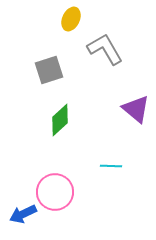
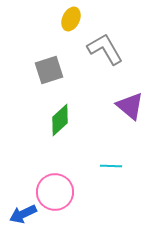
purple triangle: moved 6 px left, 3 px up
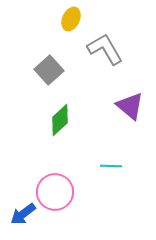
gray square: rotated 24 degrees counterclockwise
blue arrow: rotated 12 degrees counterclockwise
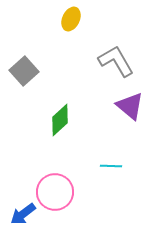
gray L-shape: moved 11 px right, 12 px down
gray square: moved 25 px left, 1 px down
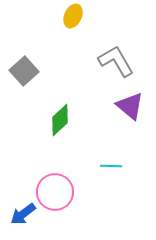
yellow ellipse: moved 2 px right, 3 px up
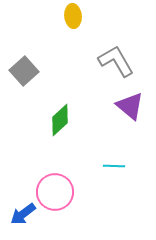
yellow ellipse: rotated 30 degrees counterclockwise
cyan line: moved 3 px right
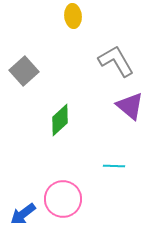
pink circle: moved 8 px right, 7 px down
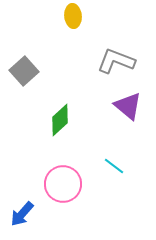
gray L-shape: rotated 39 degrees counterclockwise
purple triangle: moved 2 px left
cyan line: rotated 35 degrees clockwise
pink circle: moved 15 px up
blue arrow: moved 1 px left; rotated 12 degrees counterclockwise
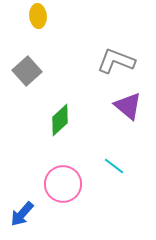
yellow ellipse: moved 35 px left
gray square: moved 3 px right
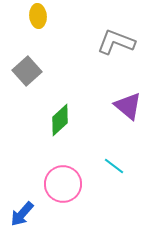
gray L-shape: moved 19 px up
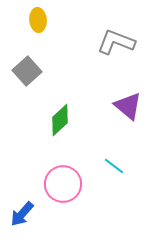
yellow ellipse: moved 4 px down
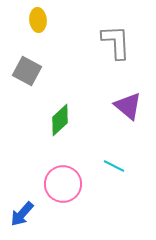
gray L-shape: rotated 66 degrees clockwise
gray square: rotated 20 degrees counterclockwise
cyan line: rotated 10 degrees counterclockwise
